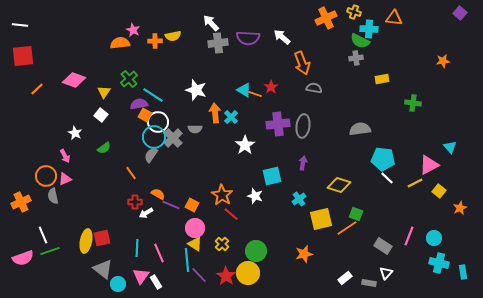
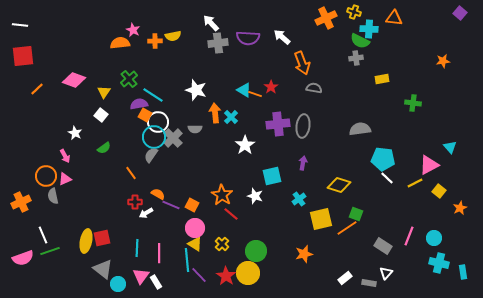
pink line at (159, 253): rotated 24 degrees clockwise
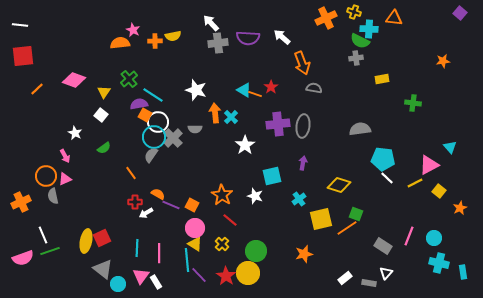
red line at (231, 214): moved 1 px left, 6 px down
red square at (102, 238): rotated 12 degrees counterclockwise
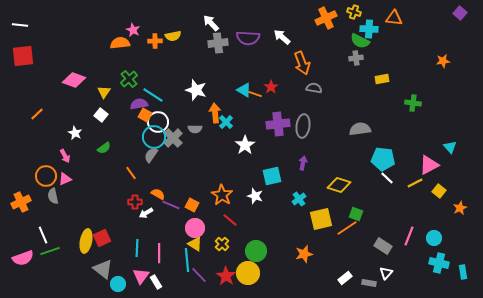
orange line at (37, 89): moved 25 px down
cyan cross at (231, 117): moved 5 px left, 5 px down
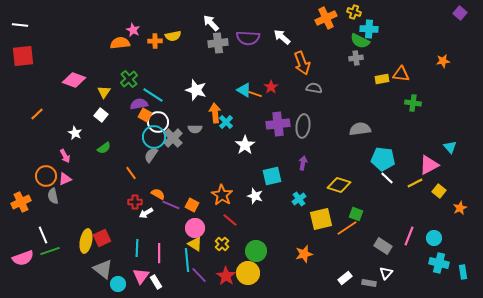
orange triangle at (394, 18): moved 7 px right, 56 px down
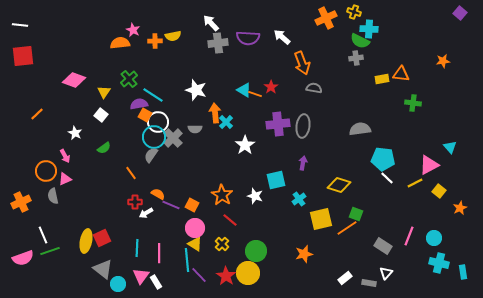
orange circle at (46, 176): moved 5 px up
cyan square at (272, 176): moved 4 px right, 4 px down
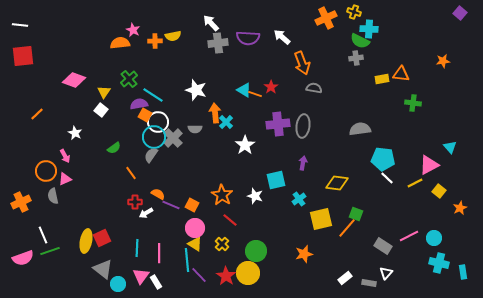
white square at (101, 115): moved 5 px up
green semicircle at (104, 148): moved 10 px right
yellow diamond at (339, 185): moved 2 px left, 2 px up; rotated 10 degrees counterclockwise
orange line at (347, 228): rotated 15 degrees counterclockwise
pink line at (409, 236): rotated 42 degrees clockwise
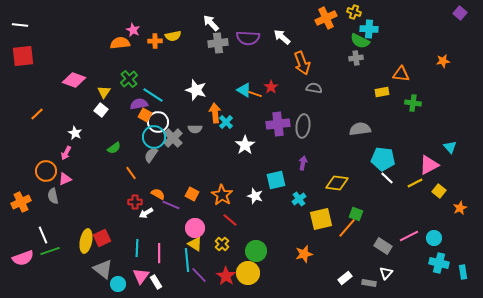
yellow rectangle at (382, 79): moved 13 px down
pink arrow at (65, 156): moved 1 px right, 3 px up; rotated 56 degrees clockwise
orange square at (192, 205): moved 11 px up
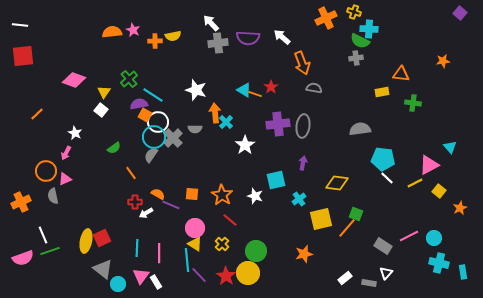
orange semicircle at (120, 43): moved 8 px left, 11 px up
orange square at (192, 194): rotated 24 degrees counterclockwise
